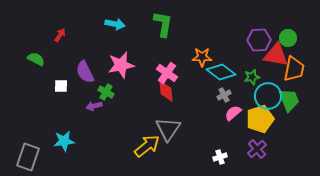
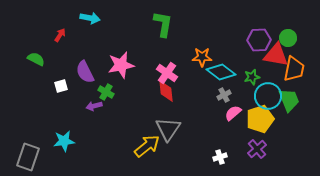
cyan arrow: moved 25 px left, 6 px up
white square: rotated 16 degrees counterclockwise
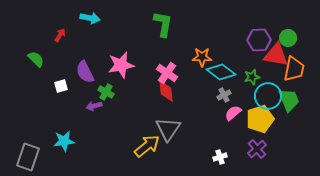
green semicircle: rotated 18 degrees clockwise
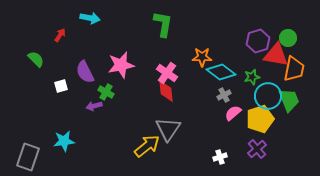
purple hexagon: moved 1 px left, 1 px down; rotated 15 degrees counterclockwise
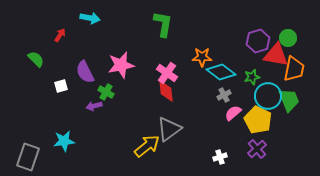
yellow pentagon: moved 2 px left, 1 px down; rotated 28 degrees counterclockwise
gray triangle: moved 1 px right; rotated 20 degrees clockwise
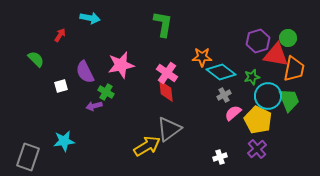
yellow arrow: rotated 8 degrees clockwise
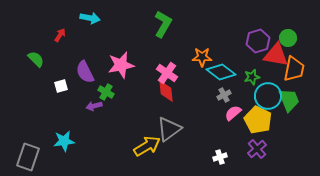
green L-shape: rotated 20 degrees clockwise
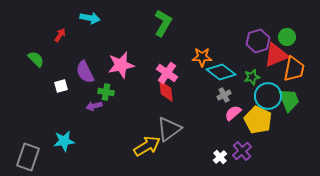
green L-shape: moved 1 px up
green circle: moved 1 px left, 1 px up
red triangle: rotated 32 degrees counterclockwise
green cross: rotated 21 degrees counterclockwise
purple cross: moved 15 px left, 2 px down
white cross: rotated 24 degrees counterclockwise
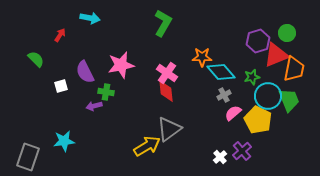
green circle: moved 4 px up
cyan diamond: rotated 12 degrees clockwise
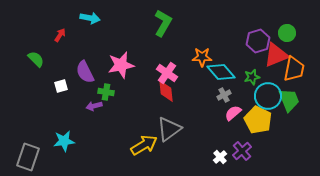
yellow arrow: moved 3 px left, 1 px up
